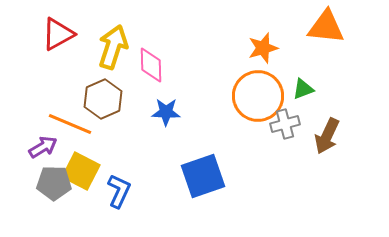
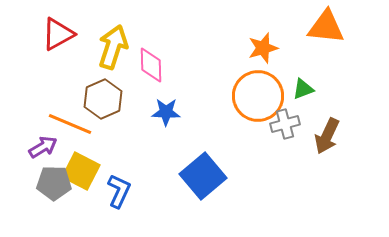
blue square: rotated 21 degrees counterclockwise
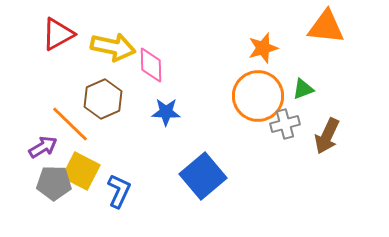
yellow arrow: rotated 84 degrees clockwise
orange line: rotated 21 degrees clockwise
